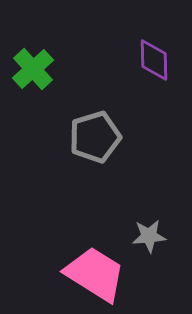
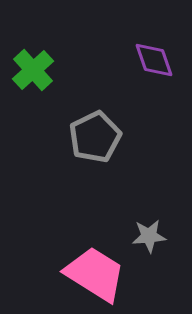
purple diamond: rotated 18 degrees counterclockwise
green cross: moved 1 px down
gray pentagon: rotated 9 degrees counterclockwise
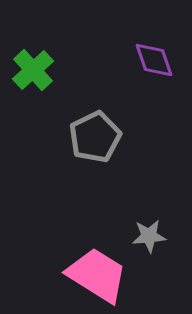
pink trapezoid: moved 2 px right, 1 px down
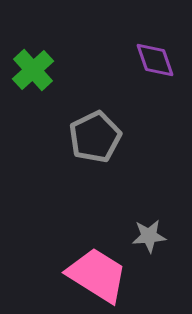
purple diamond: moved 1 px right
